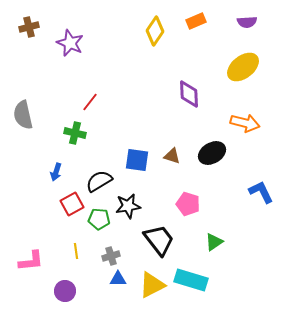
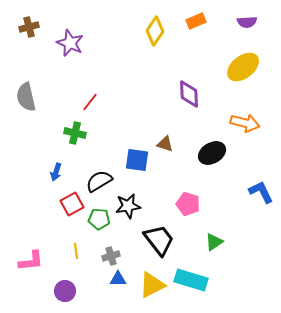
gray semicircle: moved 3 px right, 18 px up
brown triangle: moved 7 px left, 12 px up
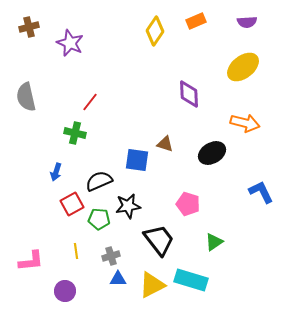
black semicircle: rotated 8 degrees clockwise
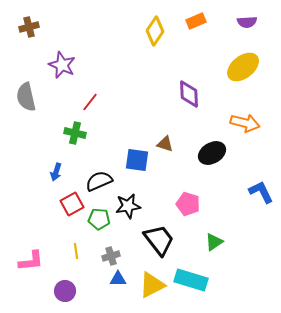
purple star: moved 8 px left, 22 px down
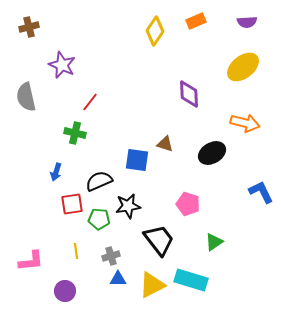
red square: rotated 20 degrees clockwise
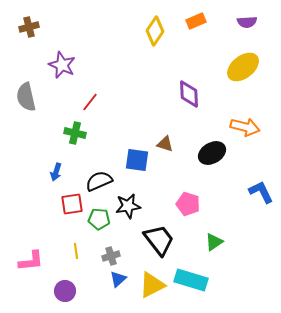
orange arrow: moved 4 px down
blue triangle: rotated 42 degrees counterclockwise
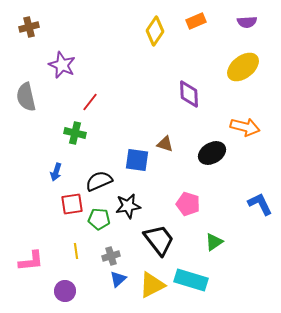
blue L-shape: moved 1 px left, 12 px down
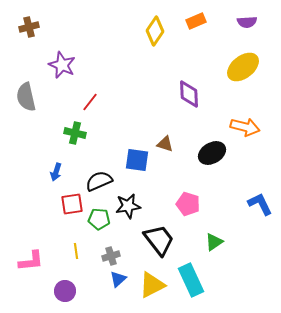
cyan rectangle: rotated 48 degrees clockwise
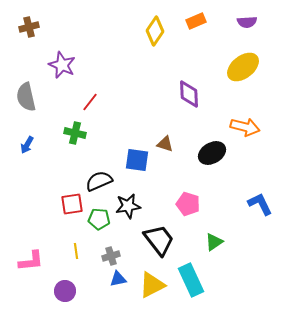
blue arrow: moved 29 px left, 27 px up; rotated 12 degrees clockwise
blue triangle: rotated 30 degrees clockwise
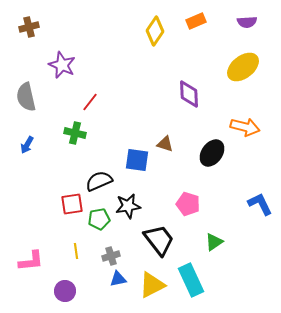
black ellipse: rotated 24 degrees counterclockwise
green pentagon: rotated 15 degrees counterclockwise
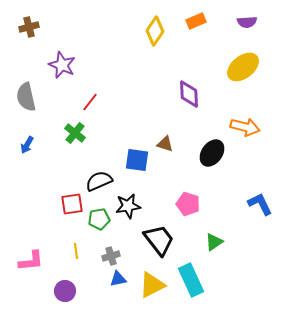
green cross: rotated 25 degrees clockwise
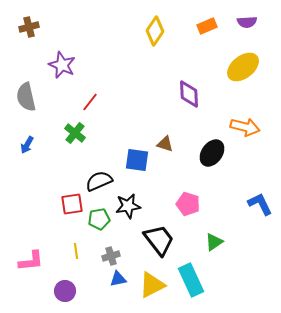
orange rectangle: moved 11 px right, 5 px down
